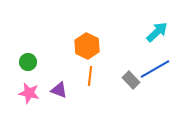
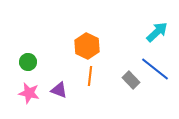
blue line: rotated 68 degrees clockwise
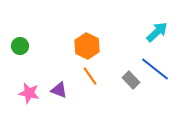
green circle: moved 8 px left, 16 px up
orange line: rotated 42 degrees counterclockwise
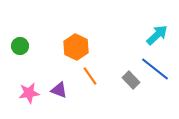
cyan arrow: moved 3 px down
orange hexagon: moved 11 px left, 1 px down
pink star: rotated 20 degrees counterclockwise
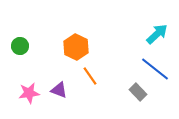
cyan arrow: moved 1 px up
gray rectangle: moved 7 px right, 12 px down
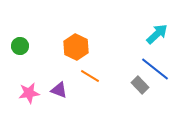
orange line: rotated 24 degrees counterclockwise
gray rectangle: moved 2 px right, 7 px up
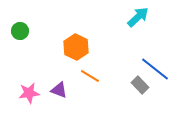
cyan arrow: moved 19 px left, 17 px up
green circle: moved 15 px up
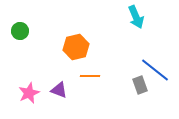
cyan arrow: moved 2 px left; rotated 110 degrees clockwise
orange hexagon: rotated 20 degrees clockwise
blue line: moved 1 px down
orange line: rotated 30 degrees counterclockwise
gray rectangle: rotated 24 degrees clockwise
pink star: rotated 15 degrees counterclockwise
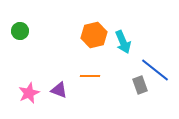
cyan arrow: moved 13 px left, 25 px down
orange hexagon: moved 18 px right, 12 px up
